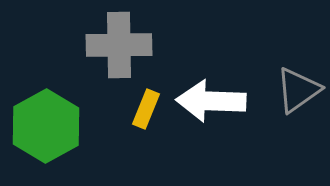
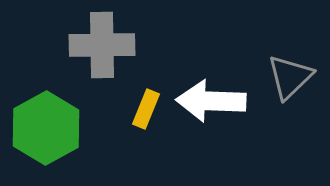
gray cross: moved 17 px left
gray triangle: moved 8 px left, 13 px up; rotated 9 degrees counterclockwise
green hexagon: moved 2 px down
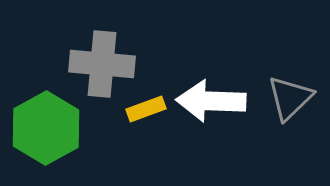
gray cross: moved 19 px down; rotated 6 degrees clockwise
gray triangle: moved 21 px down
yellow rectangle: rotated 48 degrees clockwise
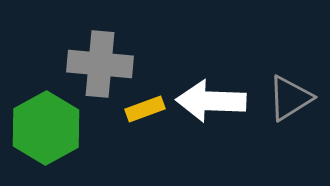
gray cross: moved 2 px left
gray triangle: rotated 12 degrees clockwise
yellow rectangle: moved 1 px left
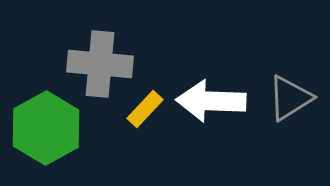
yellow rectangle: rotated 27 degrees counterclockwise
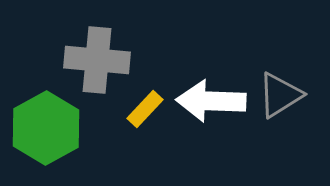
gray cross: moved 3 px left, 4 px up
gray triangle: moved 10 px left, 3 px up
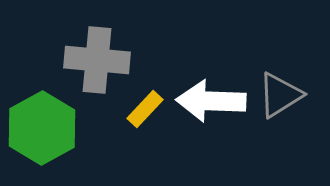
green hexagon: moved 4 px left
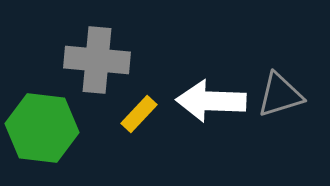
gray triangle: rotated 15 degrees clockwise
yellow rectangle: moved 6 px left, 5 px down
green hexagon: rotated 24 degrees counterclockwise
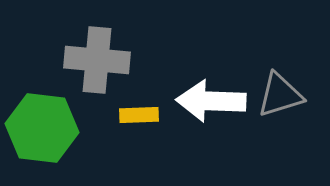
yellow rectangle: moved 1 px down; rotated 45 degrees clockwise
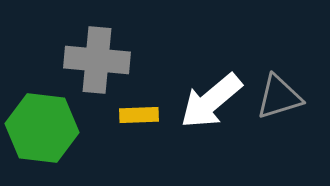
gray triangle: moved 1 px left, 2 px down
white arrow: rotated 42 degrees counterclockwise
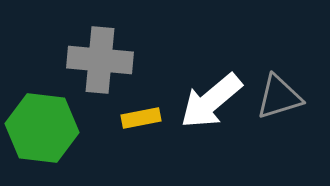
gray cross: moved 3 px right
yellow rectangle: moved 2 px right, 3 px down; rotated 9 degrees counterclockwise
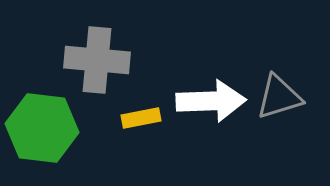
gray cross: moved 3 px left
white arrow: rotated 142 degrees counterclockwise
